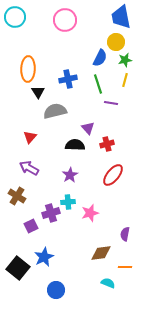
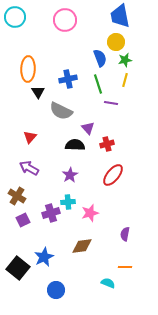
blue trapezoid: moved 1 px left, 1 px up
blue semicircle: rotated 48 degrees counterclockwise
gray semicircle: moved 6 px right; rotated 140 degrees counterclockwise
purple square: moved 8 px left, 6 px up
brown diamond: moved 19 px left, 7 px up
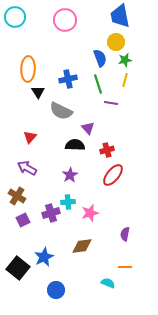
red cross: moved 6 px down
purple arrow: moved 2 px left
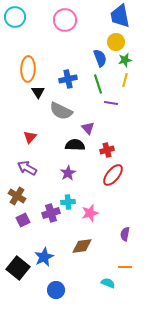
purple star: moved 2 px left, 2 px up
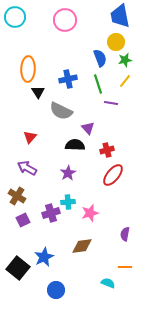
yellow line: moved 1 px down; rotated 24 degrees clockwise
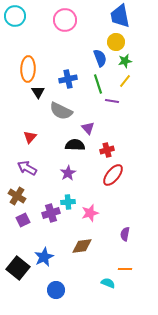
cyan circle: moved 1 px up
green star: moved 1 px down
purple line: moved 1 px right, 2 px up
orange line: moved 2 px down
